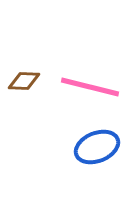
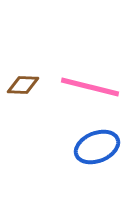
brown diamond: moved 1 px left, 4 px down
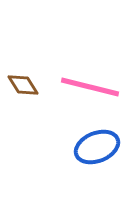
brown diamond: rotated 56 degrees clockwise
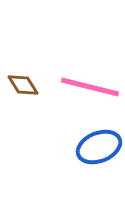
blue ellipse: moved 2 px right
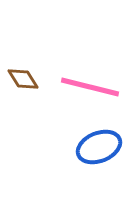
brown diamond: moved 6 px up
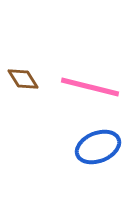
blue ellipse: moved 1 px left
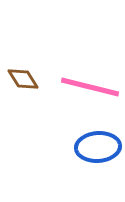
blue ellipse: rotated 18 degrees clockwise
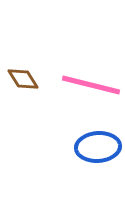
pink line: moved 1 px right, 2 px up
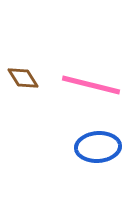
brown diamond: moved 1 px up
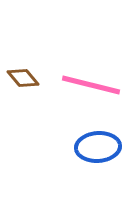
brown diamond: rotated 8 degrees counterclockwise
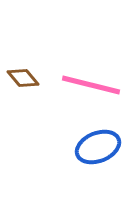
blue ellipse: rotated 18 degrees counterclockwise
